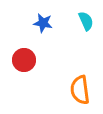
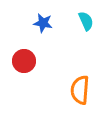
red circle: moved 1 px down
orange semicircle: rotated 12 degrees clockwise
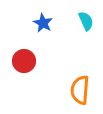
blue star: rotated 18 degrees clockwise
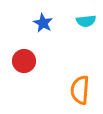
cyan semicircle: rotated 108 degrees clockwise
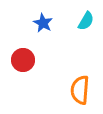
cyan semicircle: rotated 54 degrees counterclockwise
red circle: moved 1 px left, 1 px up
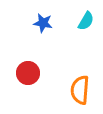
blue star: rotated 18 degrees counterclockwise
red circle: moved 5 px right, 13 px down
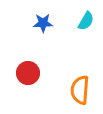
blue star: rotated 12 degrees counterclockwise
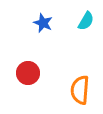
blue star: rotated 24 degrees clockwise
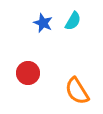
cyan semicircle: moved 13 px left
orange semicircle: moved 3 px left, 1 px down; rotated 36 degrees counterclockwise
